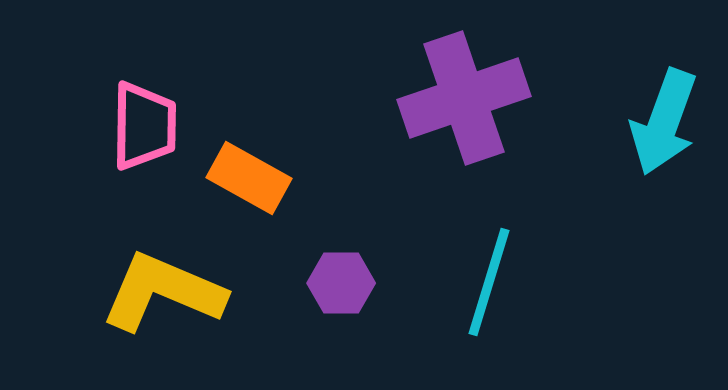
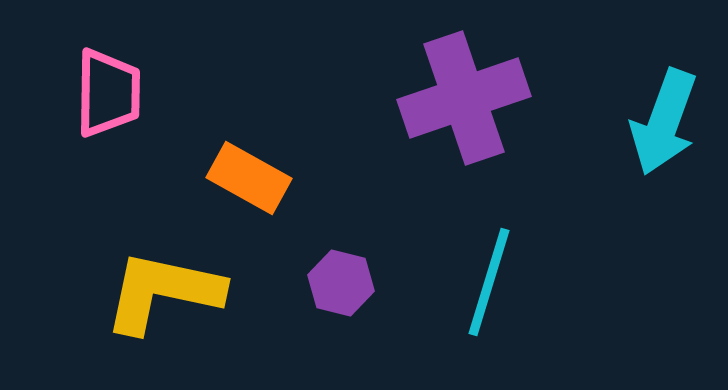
pink trapezoid: moved 36 px left, 33 px up
purple hexagon: rotated 14 degrees clockwise
yellow L-shape: rotated 11 degrees counterclockwise
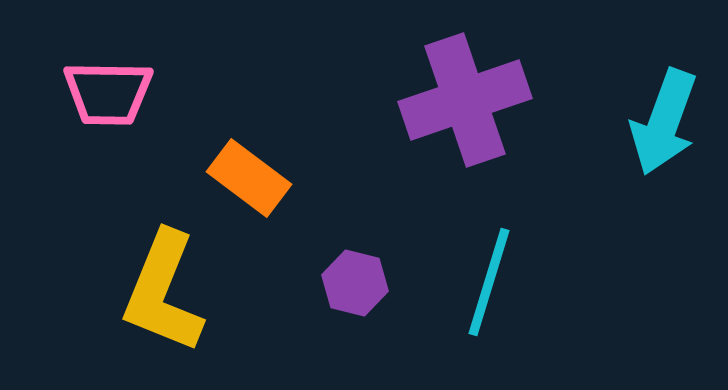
pink trapezoid: rotated 90 degrees clockwise
purple cross: moved 1 px right, 2 px down
orange rectangle: rotated 8 degrees clockwise
purple hexagon: moved 14 px right
yellow L-shape: rotated 80 degrees counterclockwise
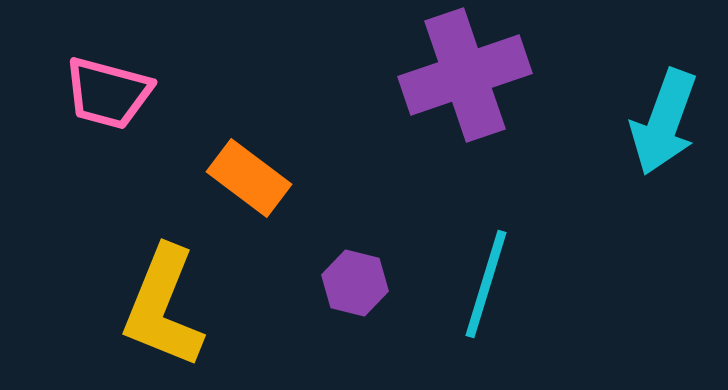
pink trapezoid: rotated 14 degrees clockwise
purple cross: moved 25 px up
cyan line: moved 3 px left, 2 px down
yellow L-shape: moved 15 px down
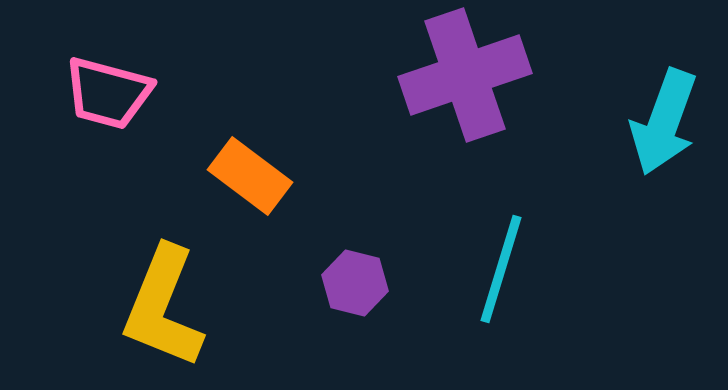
orange rectangle: moved 1 px right, 2 px up
cyan line: moved 15 px right, 15 px up
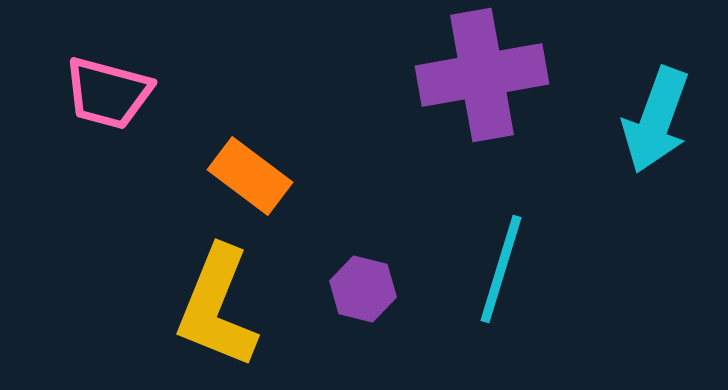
purple cross: moved 17 px right; rotated 9 degrees clockwise
cyan arrow: moved 8 px left, 2 px up
purple hexagon: moved 8 px right, 6 px down
yellow L-shape: moved 54 px right
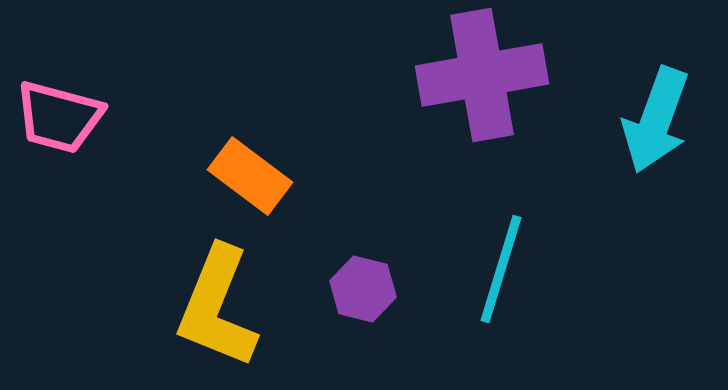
pink trapezoid: moved 49 px left, 24 px down
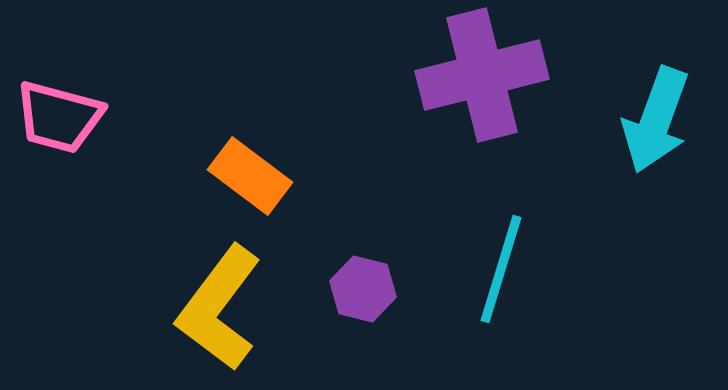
purple cross: rotated 4 degrees counterclockwise
yellow L-shape: moved 2 px right, 1 px down; rotated 15 degrees clockwise
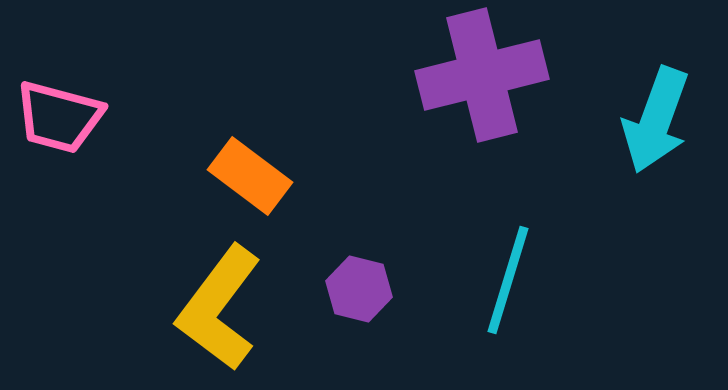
cyan line: moved 7 px right, 11 px down
purple hexagon: moved 4 px left
